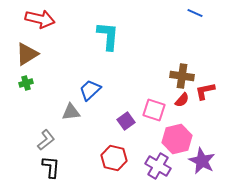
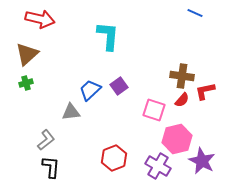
brown triangle: rotated 10 degrees counterclockwise
purple square: moved 7 px left, 35 px up
red hexagon: rotated 25 degrees clockwise
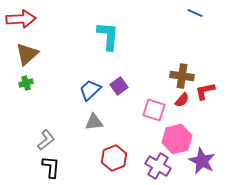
red arrow: moved 19 px left; rotated 16 degrees counterclockwise
gray triangle: moved 23 px right, 10 px down
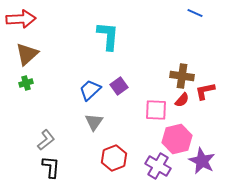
pink square: moved 2 px right; rotated 15 degrees counterclockwise
gray triangle: rotated 48 degrees counterclockwise
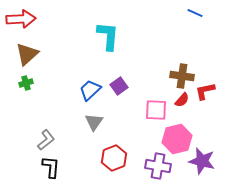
purple star: rotated 12 degrees counterclockwise
purple cross: rotated 20 degrees counterclockwise
